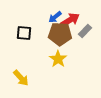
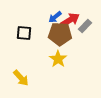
gray rectangle: moved 5 px up
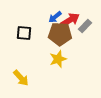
yellow star: rotated 18 degrees clockwise
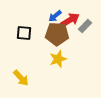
blue arrow: moved 1 px up
brown pentagon: moved 3 px left
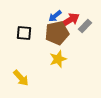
brown pentagon: moved 1 px up; rotated 15 degrees counterclockwise
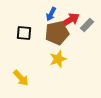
blue arrow: moved 4 px left, 2 px up; rotated 24 degrees counterclockwise
gray rectangle: moved 2 px right, 1 px up
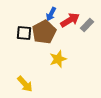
brown pentagon: moved 13 px left, 1 px up; rotated 15 degrees counterclockwise
yellow arrow: moved 4 px right, 6 px down
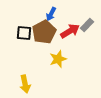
red arrow: moved 11 px down
yellow arrow: rotated 30 degrees clockwise
